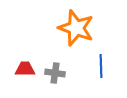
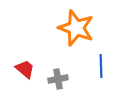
red trapezoid: rotated 40 degrees clockwise
gray cross: moved 3 px right, 6 px down; rotated 18 degrees counterclockwise
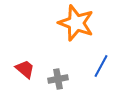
orange star: moved 5 px up
blue line: rotated 30 degrees clockwise
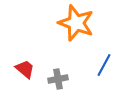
blue line: moved 3 px right, 1 px up
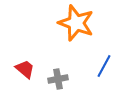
blue line: moved 1 px down
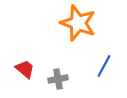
orange star: moved 2 px right
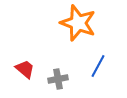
blue line: moved 6 px left
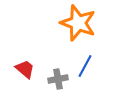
blue line: moved 13 px left
